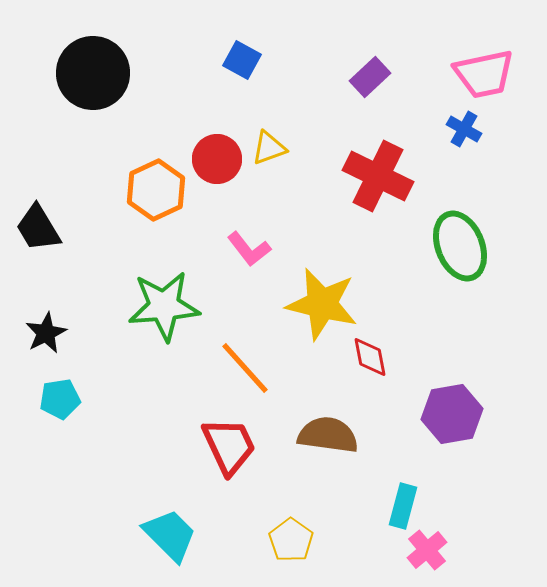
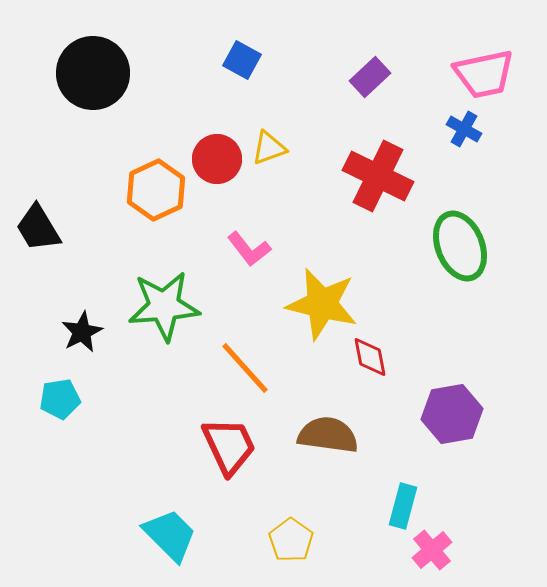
black star: moved 36 px right, 1 px up
pink cross: moved 5 px right
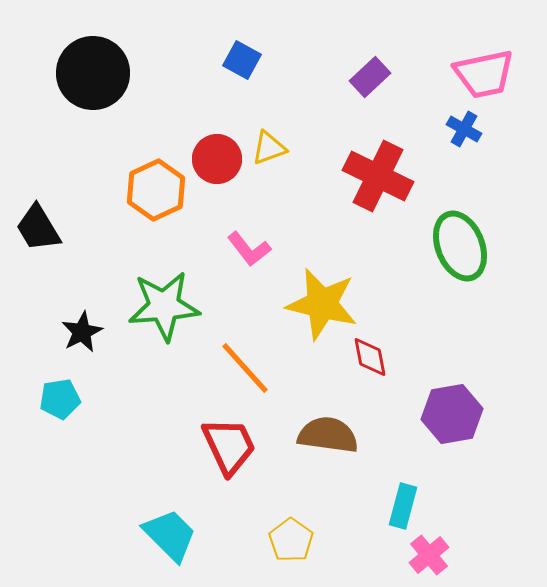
pink cross: moved 3 px left, 5 px down
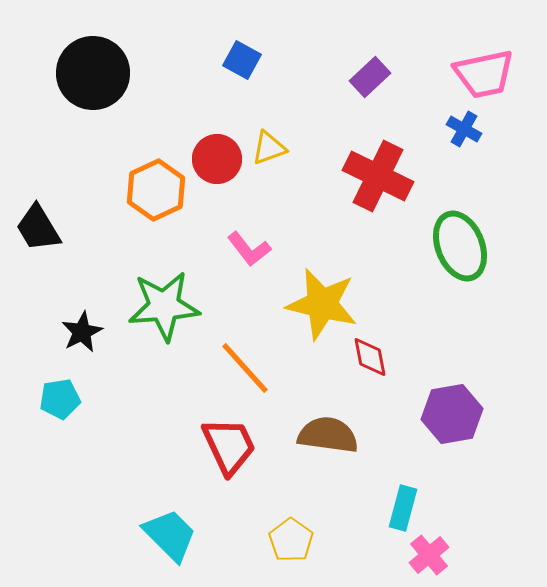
cyan rectangle: moved 2 px down
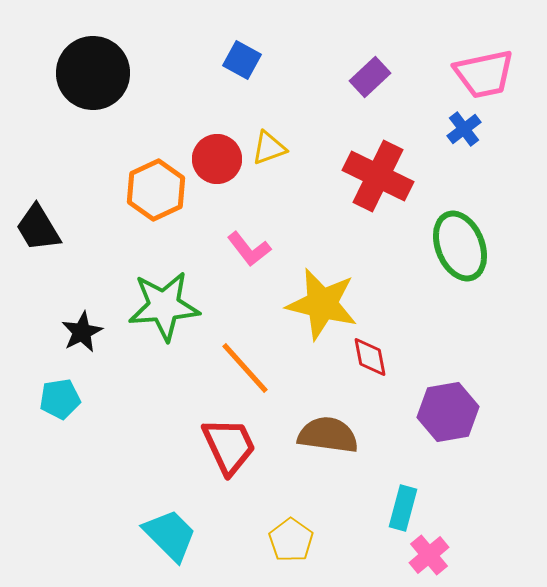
blue cross: rotated 24 degrees clockwise
purple hexagon: moved 4 px left, 2 px up
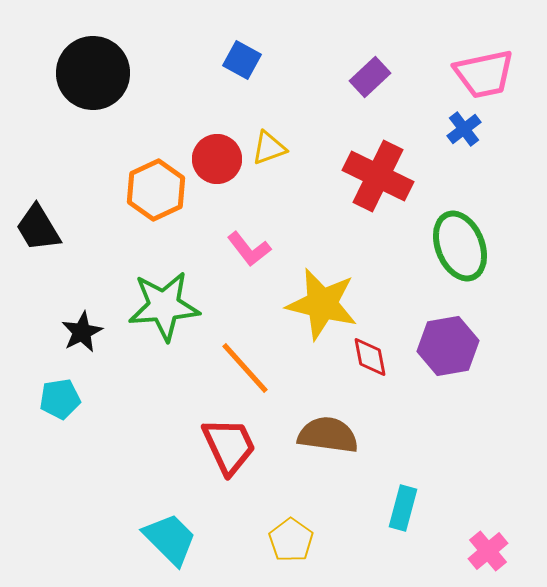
purple hexagon: moved 66 px up
cyan trapezoid: moved 4 px down
pink cross: moved 59 px right, 4 px up
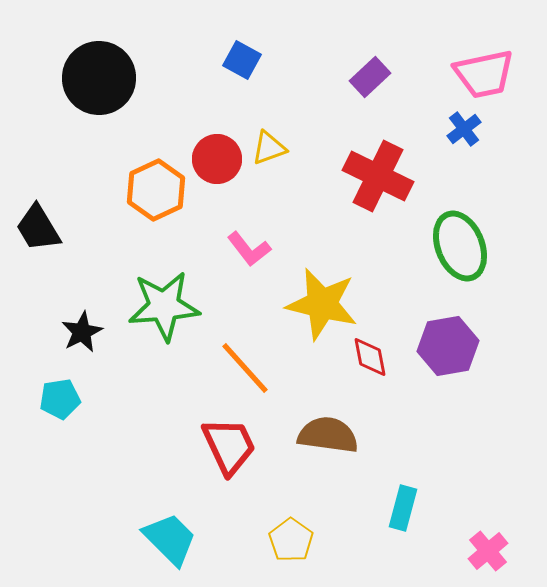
black circle: moved 6 px right, 5 px down
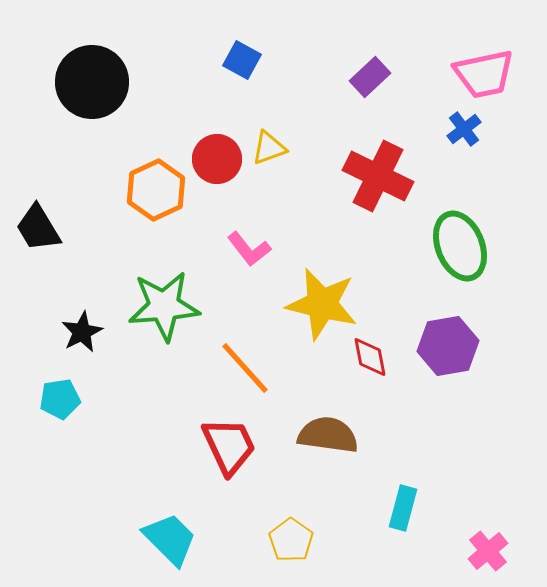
black circle: moved 7 px left, 4 px down
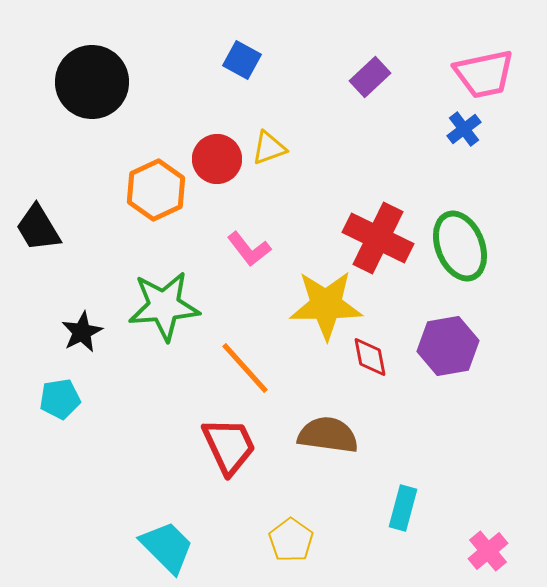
red cross: moved 62 px down
yellow star: moved 4 px right, 1 px down; rotated 14 degrees counterclockwise
cyan trapezoid: moved 3 px left, 8 px down
